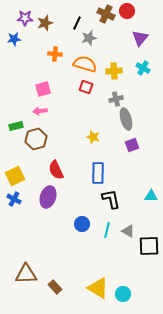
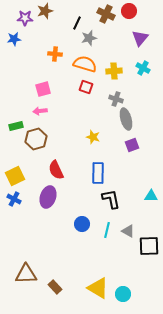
red circle: moved 2 px right
brown star: moved 12 px up
gray cross: rotated 32 degrees clockwise
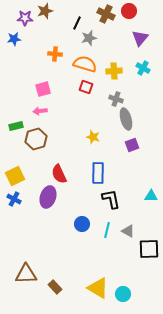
red semicircle: moved 3 px right, 4 px down
black square: moved 3 px down
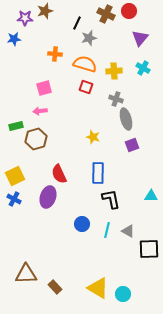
pink square: moved 1 px right, 1 px up
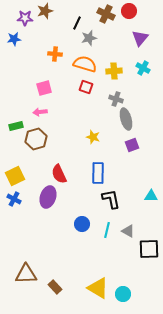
pink arrow: moved 1 px down
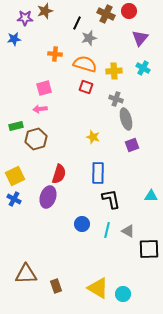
pink arrow: moved 3 px up
red semicircle: rotated 138 degrees counterclockwise
brown rectangle: moved 1 px right, 1 px up; rotated 24 degrees clockwise
